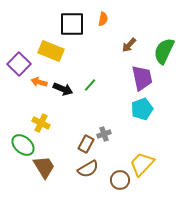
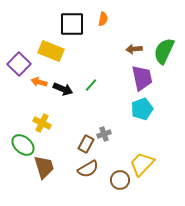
brown arrow: moved 5 px right, 4 px down; rotated 42 degrees clockwise
green line: moved 1 px right
yellow cross: moved 1 px right
brown trapezoid: rotated 15 degrees clockwise
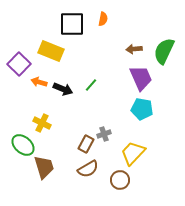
purple trapezoid: moved 1 px left; rotated 12 degrees counterclockwise
cyan pentagon: rotated 30 degrees clockwise
yellow trapezoid: moved 9 px left, 11 px up
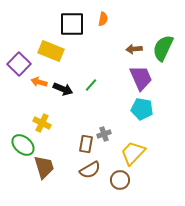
green semicircle: moved 1 px left, 3 px up
brown rectangle: rotated 18 degrees counterclockwise
brown semicircle: moved 2 px right, 1 px down
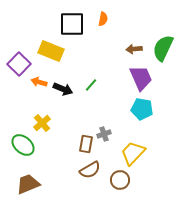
yellow cross: rotated 24 degrees clockwise
brown trapezoid: moved 16 px left, 17 px down; rotated 95 degrees counterclockwise
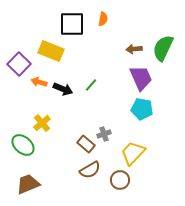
brown rectangle: rotated 60 degrees counterclockwise
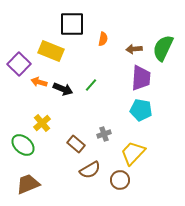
orange semicircle: moved 20 px down
purple trapezoid: rotated 28 degrees clockwise
cyan pentagon: moved 1 px left, 1 px down
brown rectangle: moved 10 px left
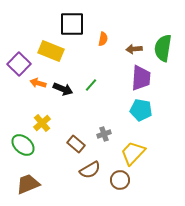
green semicircle: rotated 16 degrees counterclockwise
orange arrow: moved 1 px left, 1 px down
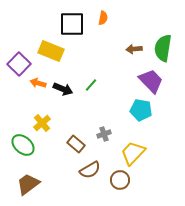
orange semicircle: moved 21 px up
purple trapezoid: moved 10 px right, 3 px down; rotated 48 degrees counterclockwise
brown trapezoid: rotated 15 degrees counterclockwise
